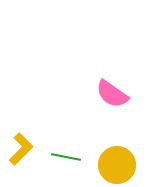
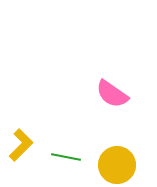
yellow L-shape: moved 4 px up
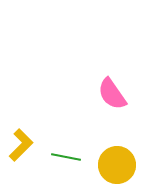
pink semicircle: rotated 20 degrees clockwise
